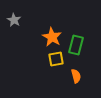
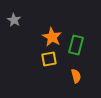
yellow square: moved 7 px left
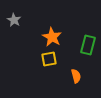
green rectangle: moved 12 px right
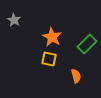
green rectangle: moved 1 px left, 1 px up; rotated 30 degrees clockwise
yellow square: rotated 21 degrees clockwise
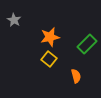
orange star: moved 2 px left; rotated 30 degrees clockwise
yellow square: rotated 28 degrees clockwise
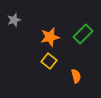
gray star: rotated 24 degrees clockwise
green rectangle: moved 4 px left, 10 px up
yellow square: moved 2 px down
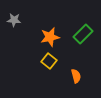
gray star: rotated 24 degrees clockwise
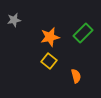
gray star: rotated 16 degrees counterclockwise
green rectangle: moved 1 px up
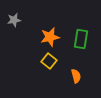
green rectangle: moved 2 px left, 6 px down; rotated 36 degrees counterclockwise
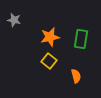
gray star: rotated 24 degrees clockwise
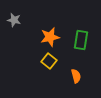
green rectangle: moved 1 px down
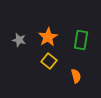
gray star: moved 5 px right, 20 px down
orange star: moved 2 px left; rotated 18 degrees counterclockwise
